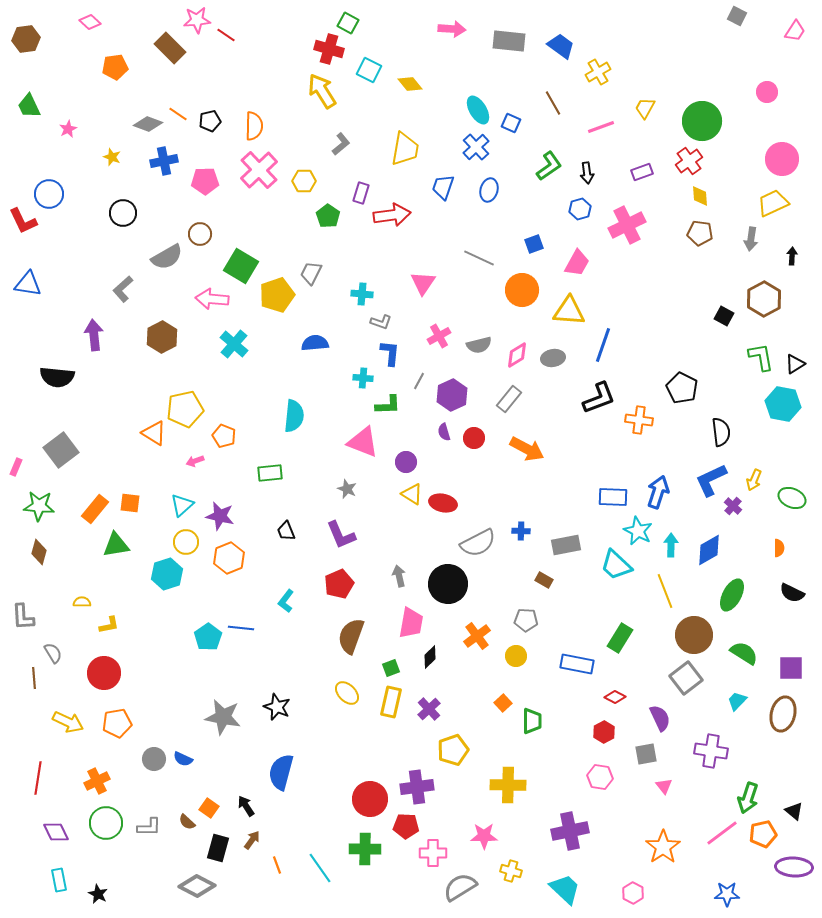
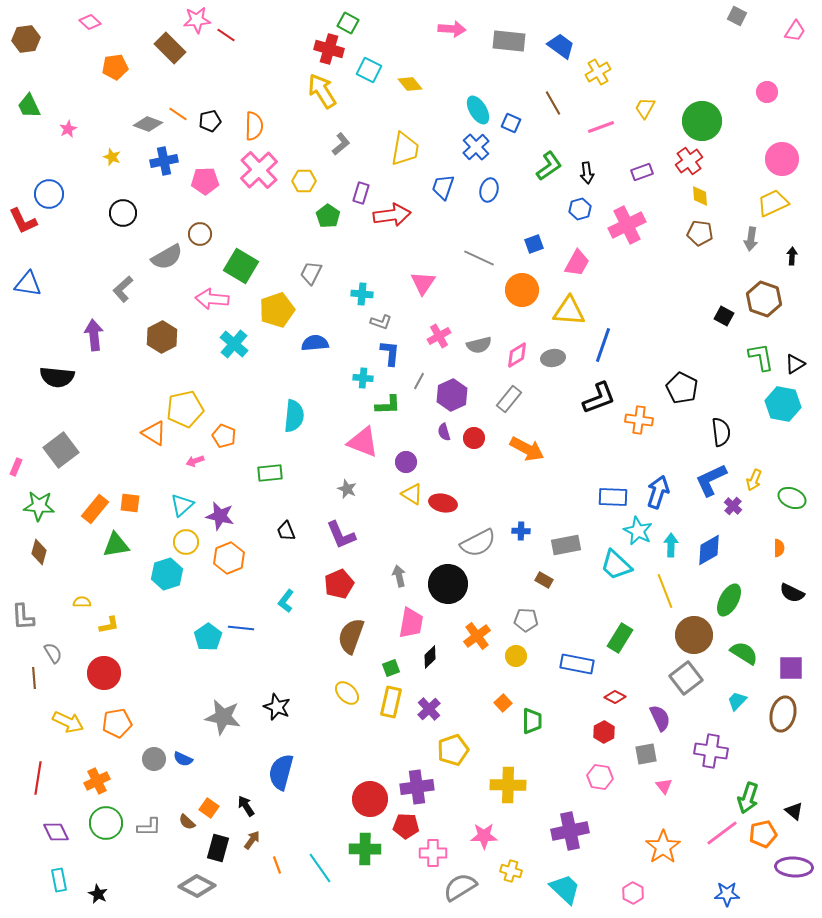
yellow pentagon at (277, 295): moved 15 px down
brown hexagon at (764, 299): rotated 12 degrees counterclockwise
green ellipse at (732, 595): moved 3 px left, 5 px down
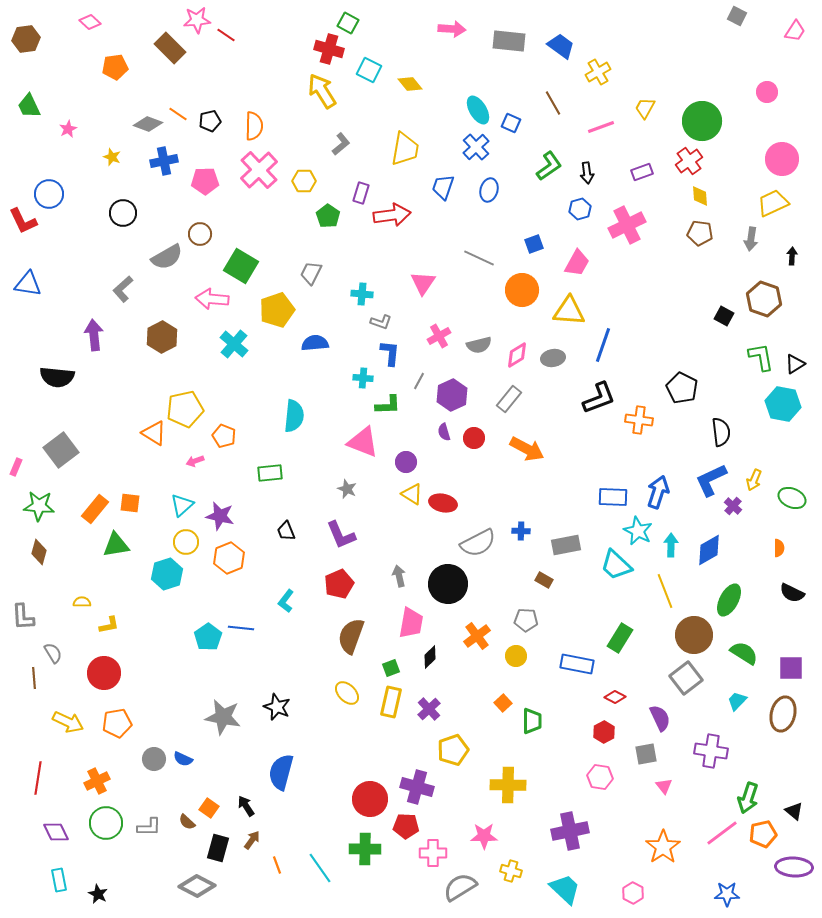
purple cross at (417, 787): rotated 24 degrees clockwise
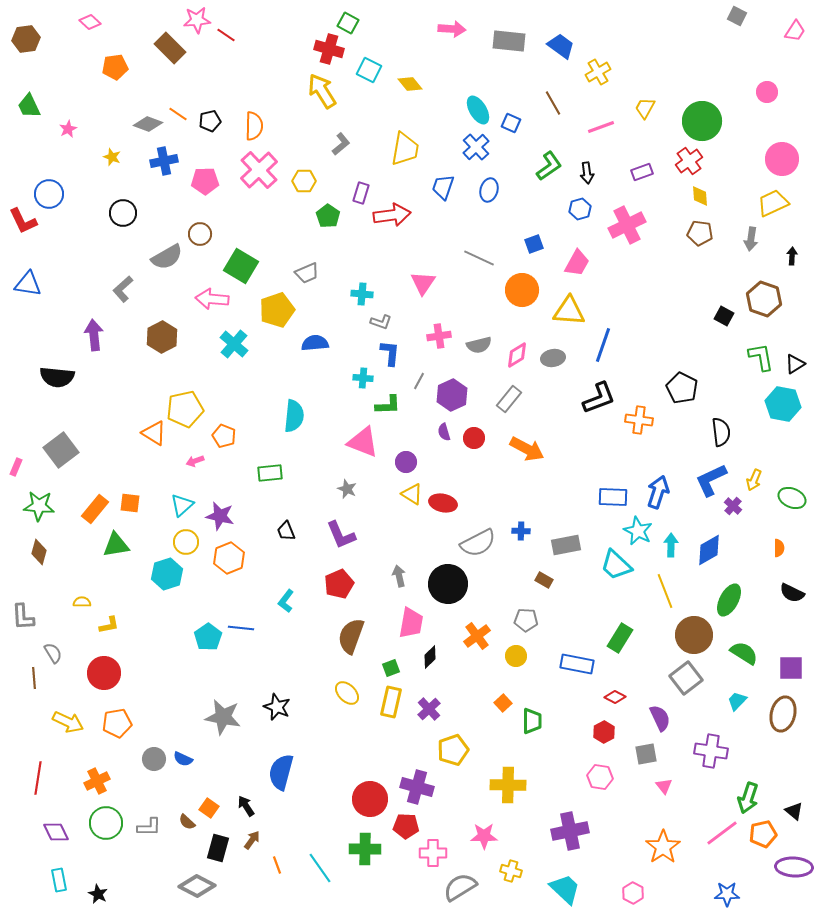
gray trapezoid at (311, 273): moved 4 px left; rotated 140 degrees counterclockwise
pink cross at (439, 336): rotated 20 degrees clockwise
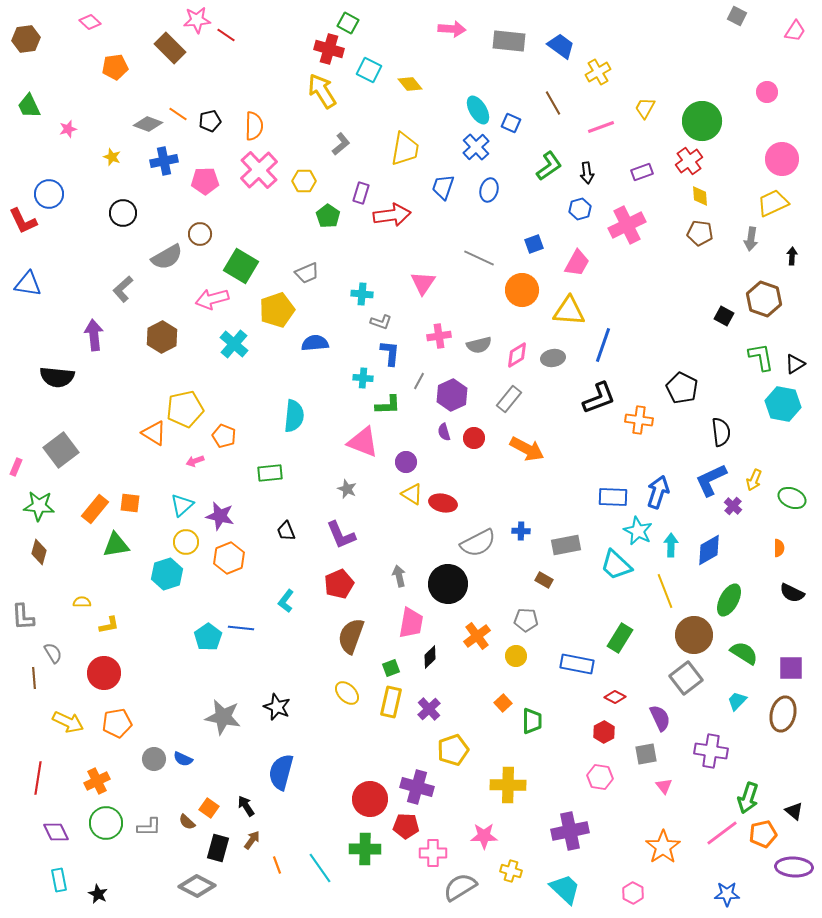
pink star at (68, 129): rotated 12 degrees clockwise
pink arrow at (212, 299): rotated 20 degrees counterclockwise
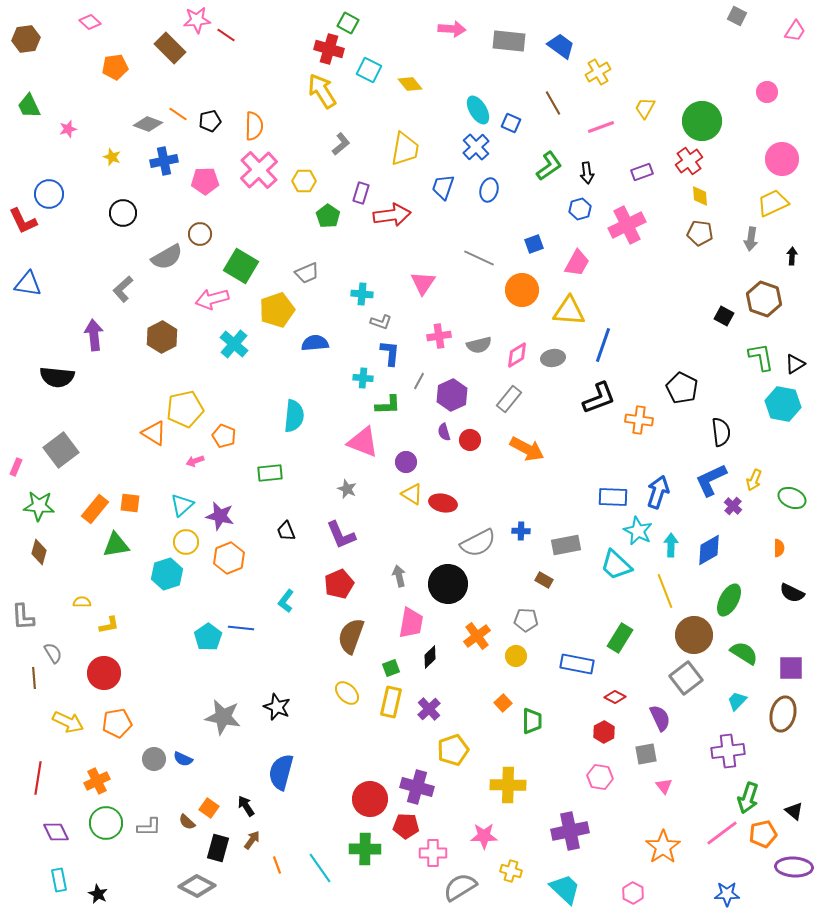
red circle at (474, 438): moved 4 px left, 2 px down
purple cross at (711, 751): moved 17 px right; rotated 16 degrees counterclockwise
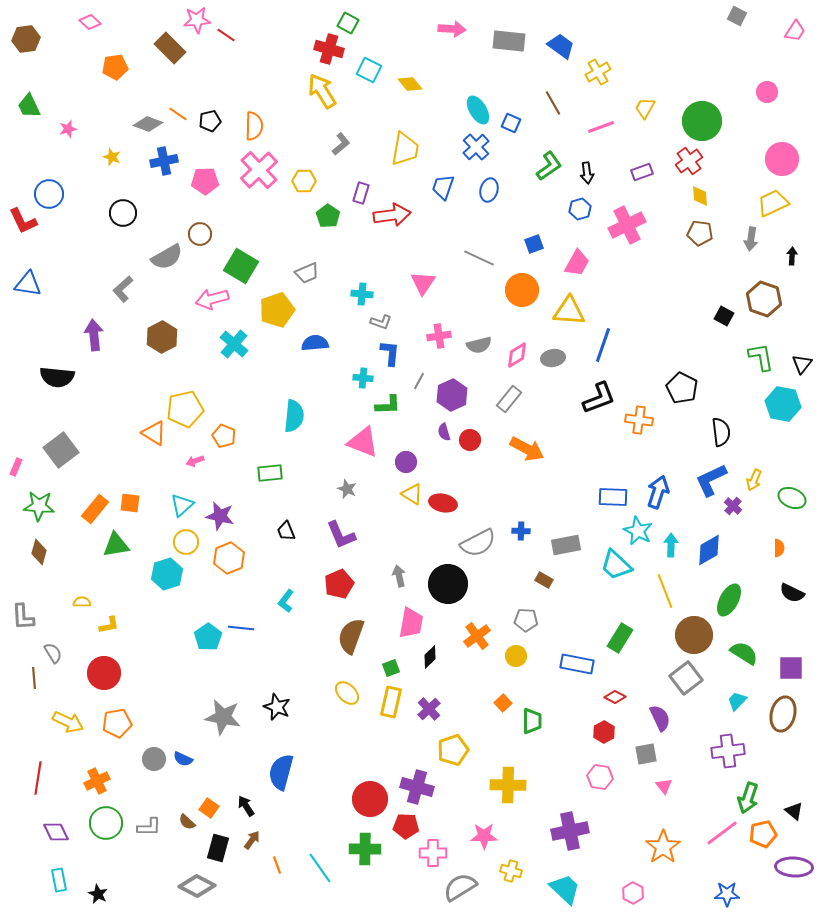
black triangle at (795, 364): moved 7 px right; rotated 20 degrees counterclockwise
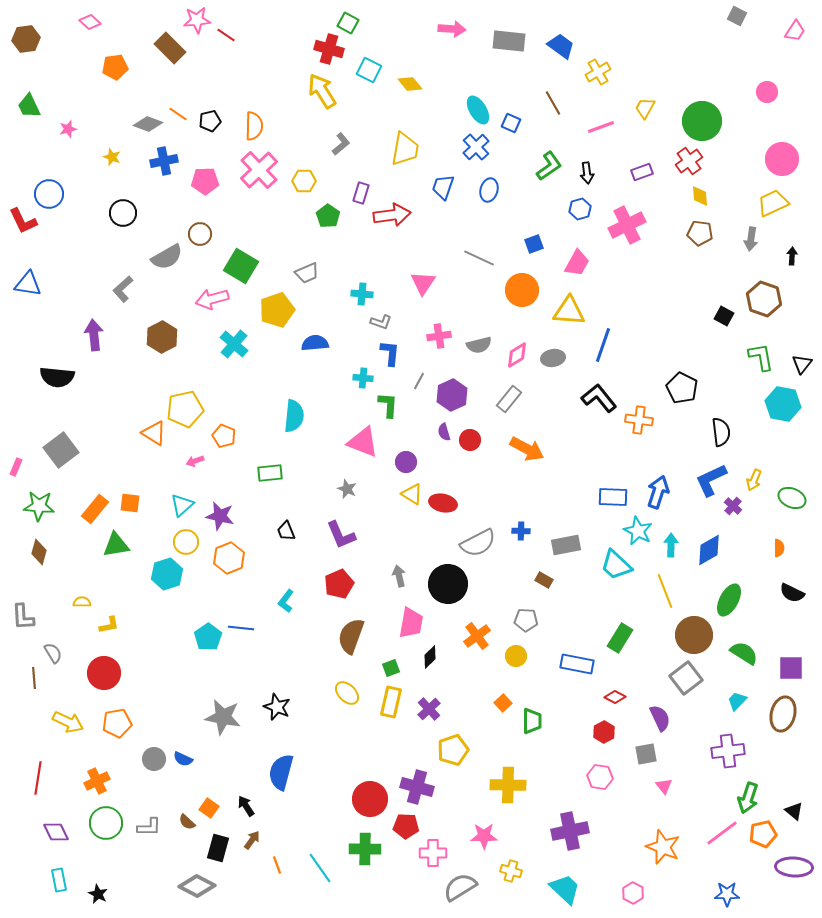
black L-shape at (599, 398): rotated 108 degrees counterclockwise
green L-shape at (388, 405): rotated 84 degrees counterclockwise
orange star at (663, 847): rotated 16 degrees counterclockwise
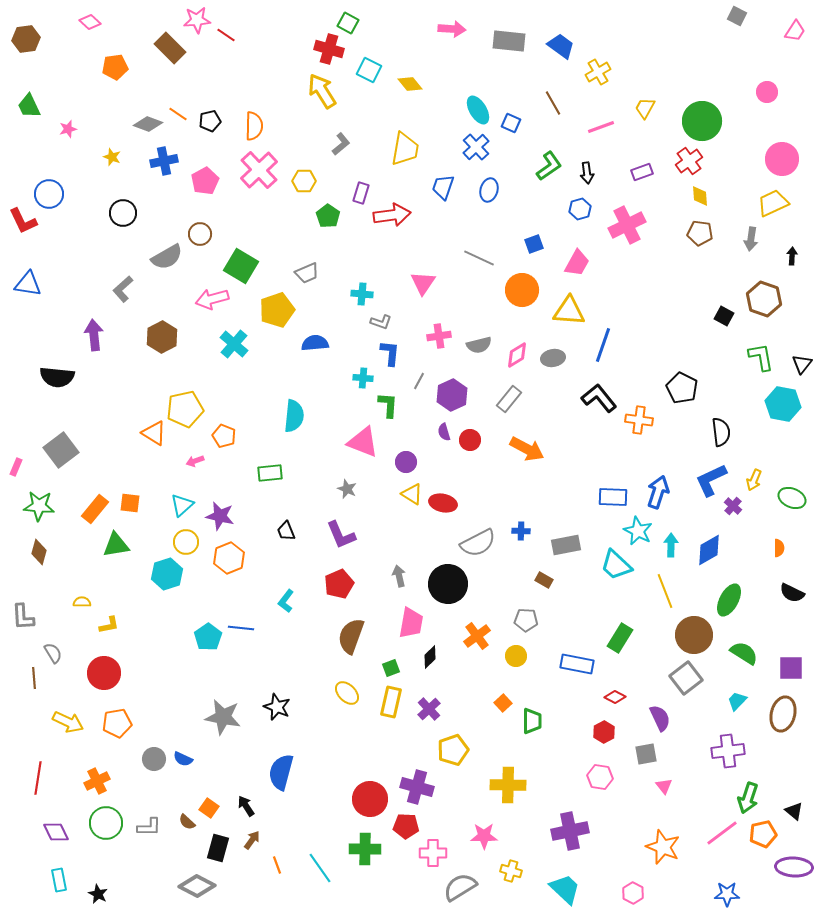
pink pentagon at (205, 181): rotated 28 degrees counterclockwise
